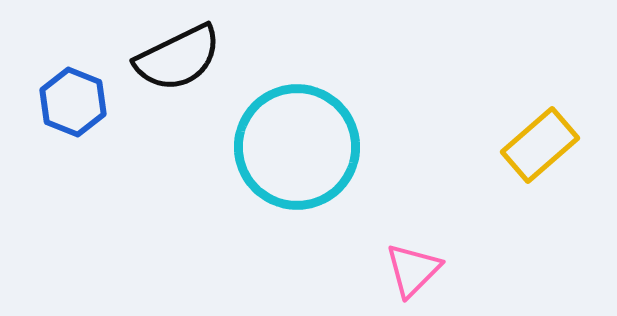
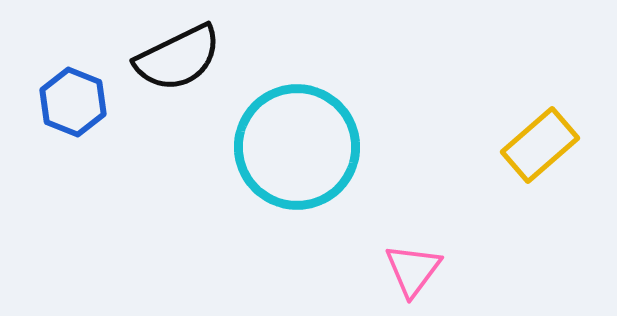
pink triangle: rotated 8 degrees counterclockwise
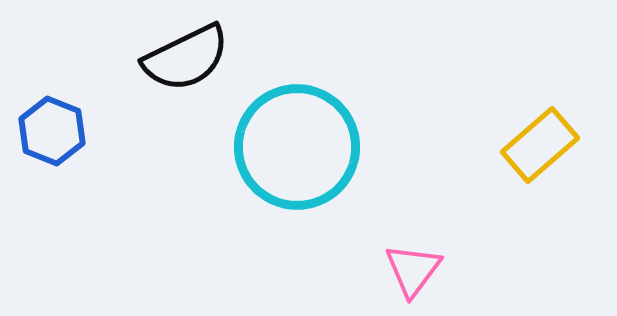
black semicircle: moved 8 px right
blue hexagon: moved 21 px left, 29 px down
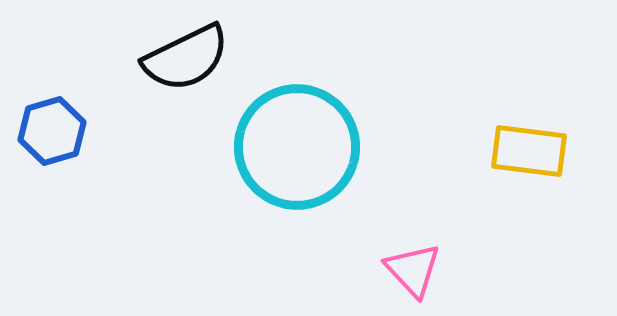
blue hexagon: rotated 22 degrees clockwise
yellow rectangle: moved 11 px left, 6 px down; rotated 48 degrees clockwise
pink triangle: rotated 20 degrees counterclockwise
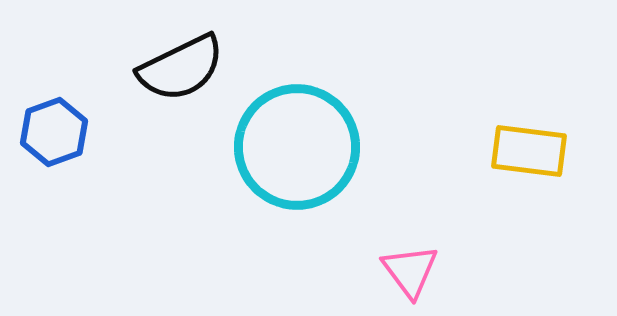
black semicircle: moved 5 px left, 10 px down
blue hexagon: moved 2 px right, 1 px down; rotated 4 degrees counterclockwise
pink triangle: moved 3 px left, 1 px down; rotated 6 degrees clockwise
